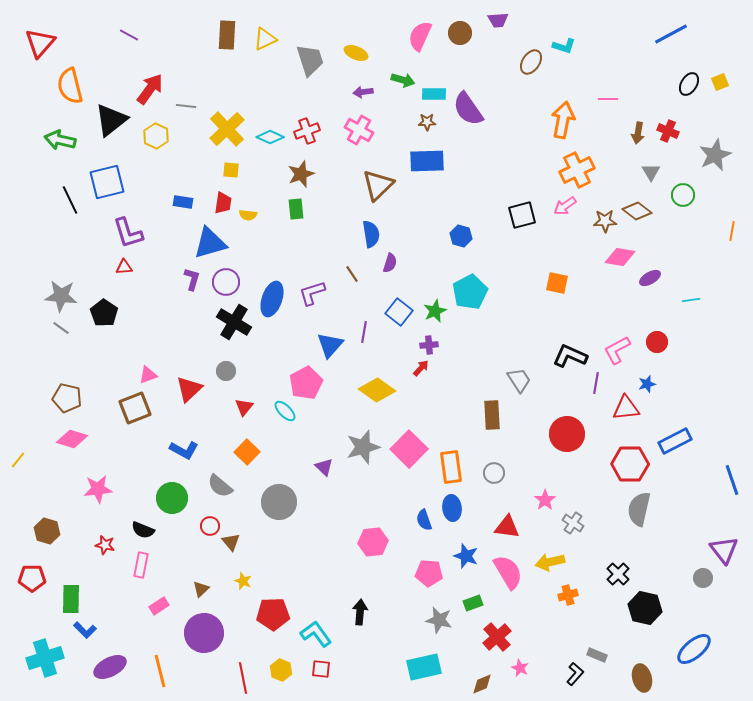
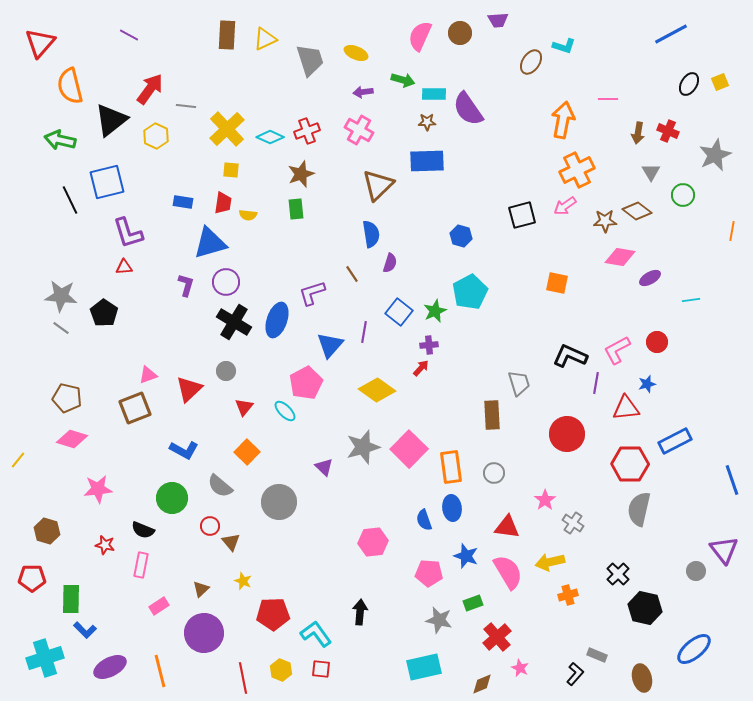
purple L-shape at (192, 279): moved 6 px left, 6 px down
blue ellipse at (272, 299): moved 5 px right, 21 px down
gray trapezoid at (519, 380): moved 3 px down; rotated 16 degrees clockwise
gray circle at (703, 578): moved 7 px left, 7 px up
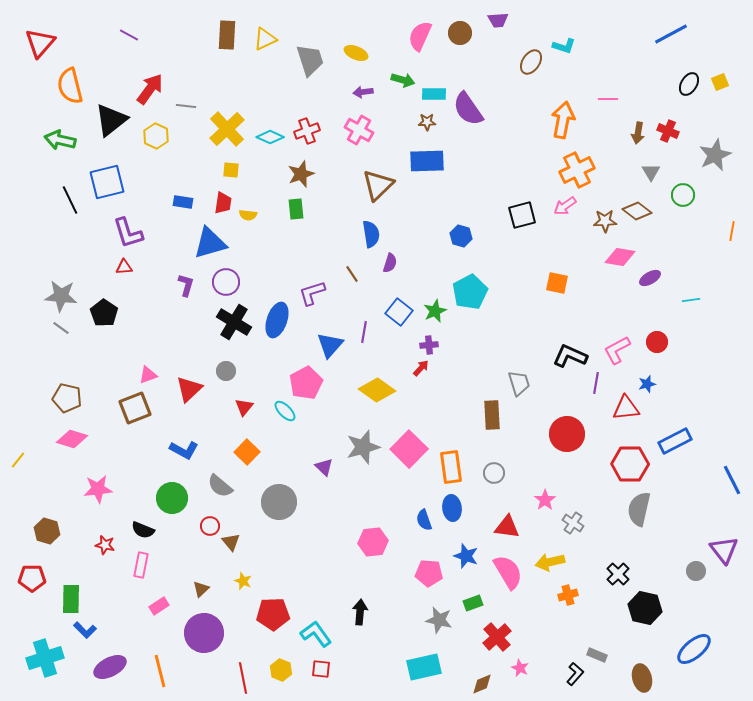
blue line at (732, 480): rotated 8 degrees counterclockwise
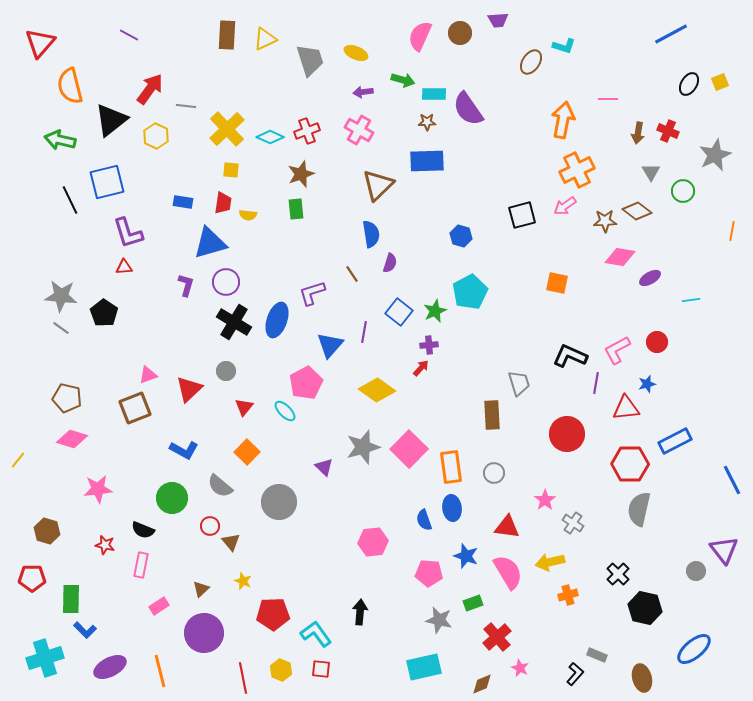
green circle at (683, 195): moved 4 px up
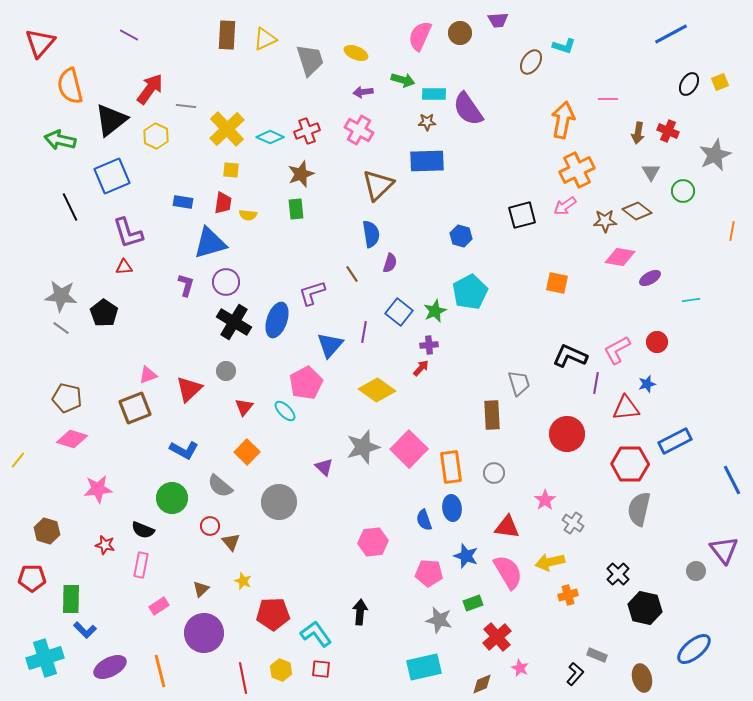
blue square at (107, 182): moved 5 px right, 6 px up; rotated 9 degrees counterclockwise
black line at (70, 200): moved 7 px down
